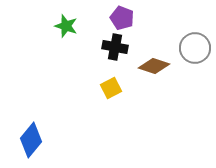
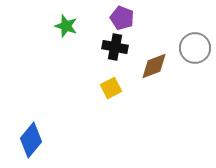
brown diamond: rotated 40 degrees counterclockwise
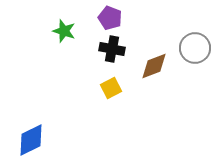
purple pentagon: moved 12 px left
green star: moved 2 px left, 5 px down
black cross: moved 3 px left, 2 px down
blue diamond: rotated 24 degrees clockwise
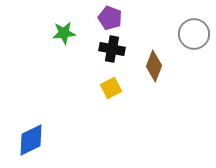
green star: moved 2 px down; rotated 25 degrees counterclockwise
gray circle: moved 1 px left, 14 px up
brown diamond: rotated 48 degrees counterclockwise
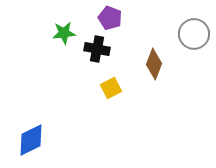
black cross: moved 15 px left
brown diamond: moved 2 px up
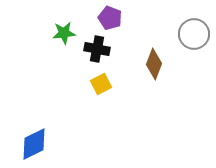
yellow square: moved 10 px left, 4 px up
blue diamond: moved 3 px right, 4 px down
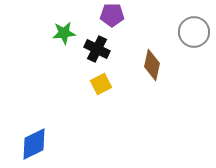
purple pentagon: moved 2 px right, 3 px up; rotated 20 degrees counterclockwise
gray circle: moved 2 px up
black cross: rotated 15 degrees clockwise
brown diamond: moved 2 px left, 1 px down; rotated 8 degrees counterclockwise
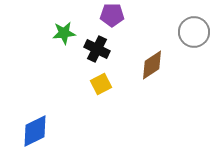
brown diamond: rotated 44 degrees clockwise
blue diamond: moved 1 px right, 13 px up
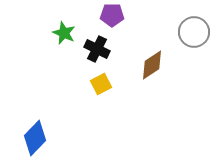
green star: rotated 30 degrees clockwise
blue diamond: moved 7 px down; rotated 20 degrees counterclockwise
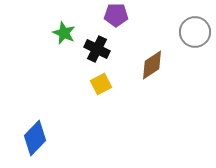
purple pentagon: moved 4 px right
gray circle: moved 1 px right
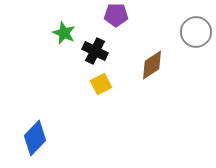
gray circle: moved 1 px right
black cross: moved 2 px left, 2 px down
